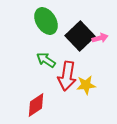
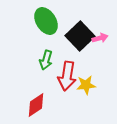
green arrow: rotated 108 degrees counterclockwise
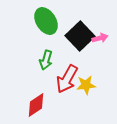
red arrow: moved 3 px down; rotated 20 degrees clockwise
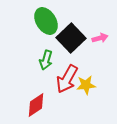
black square: moved 9 px left, 2 px down
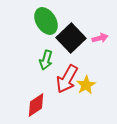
yellow star: rotated 24 degrees counterclockwise
